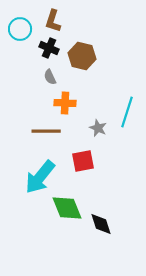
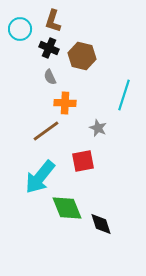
cyan line: moved 3 px left, 17 px up
brown line: rotated 36 degrees counterclockwise
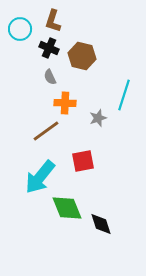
gray star: moved 10 px up; rotated 30 degrees clockwise
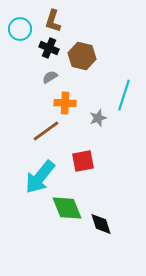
gray semicircle: rotated 84 degrees clockwise
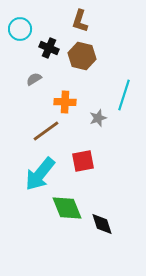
brown L-shape: moved 27 px right
gray semicircle: moved 16 px left, 2 px down
orange cross: moved 1 px up
cyan arrow: moved 3 px up
black diamond: moved 1 px right
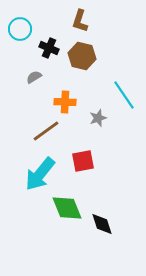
gray semicircle: moved 2 px up
cyan line: rotated 52 degrees counterclockwise
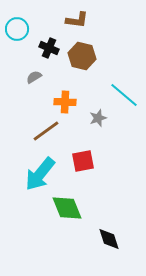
brown L-shape: moved 3 px left, 1 px up; rotated 100 degrees counterclockwise
cyan circle: moved 3 px left
cyan line: rotated 16 degrees counterclockwise
black diamond: moved 7 px right, 15 px down
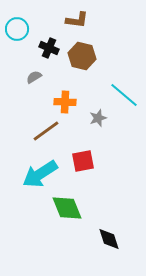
cyan arrow: rotated 18 degrees clockwise
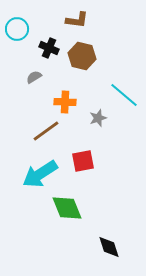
black diamond: moved 8 px down
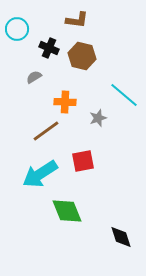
green diamond: moved 3 px down
black diamond: moved 12 px right, 10 px up
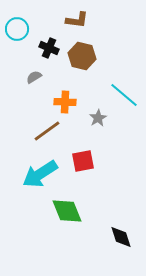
gray star: rotated 12 degrees counterclockwise
brown line: moved 1 px right
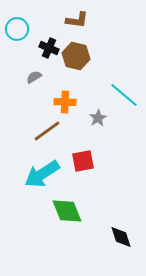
brown hexagon: moved 6 px left
cyan arrow: moved 2 px right
